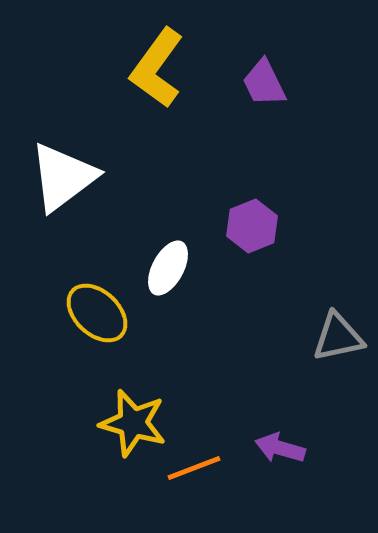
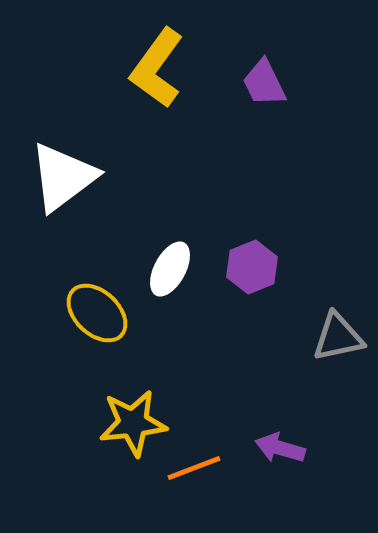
purple hexagon: moved 41 px down
white ellipse: moved 2 px right, 1 px down
yellow star: rotated 22 degrees counterclockwise
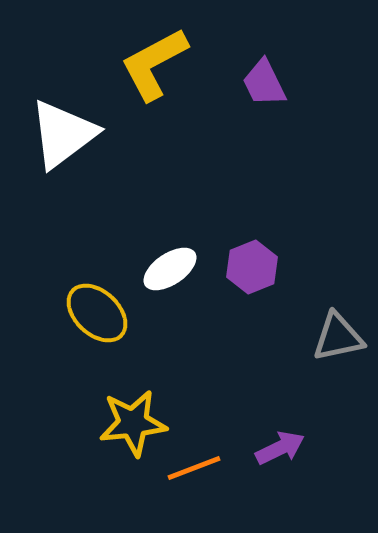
yellow L-shape: moved 3 px left, 4 px up; rotated 26 degrees clockwise
white triangle: moved 43 px up
white ellipse: rotated 28 degrees clockwise
purple arrow: rotated 138 degrees clockwise
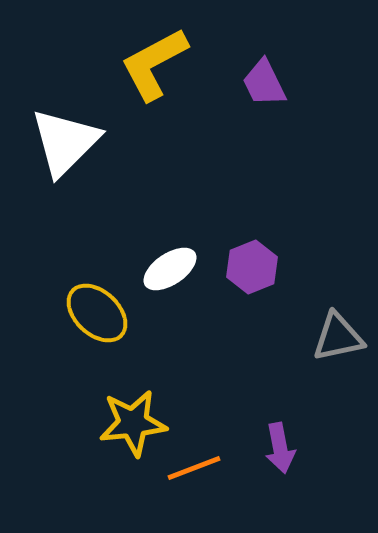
white triangle: moved 2 px right, 8 px down; rotated 8 degrees counterclockwise
purple arrow: rotated 105 degrees clockwise
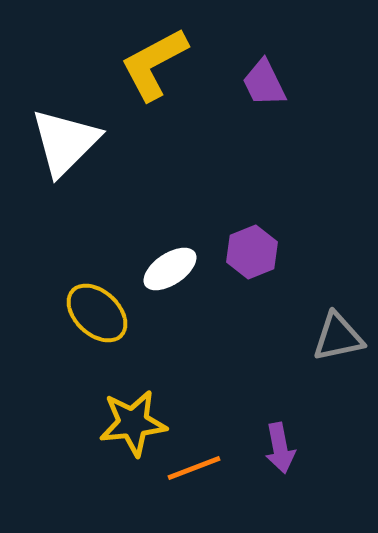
purple hexagon: moved 15 px up
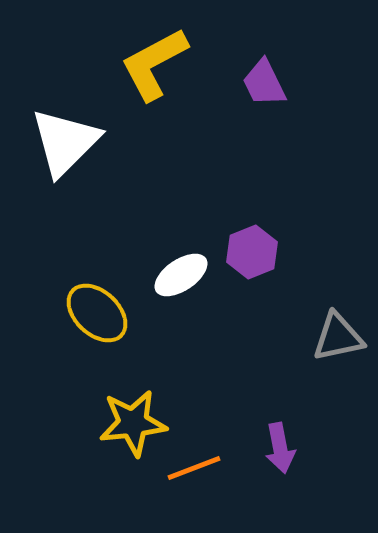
white ellipse: moved 11 px right, 6 px down
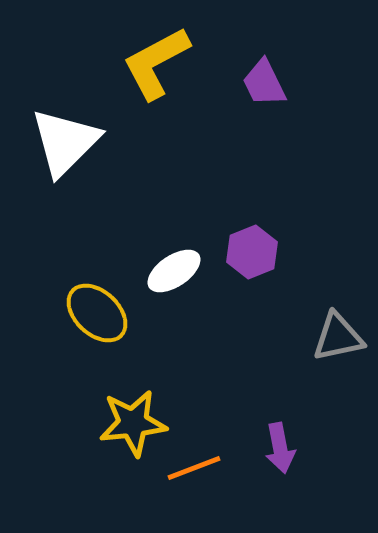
yellow L-shape: moved 2 px right, 1 px up
white ellipse: moved 7 px left, 4 px up
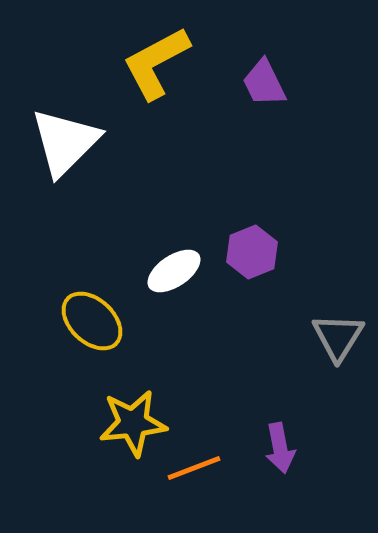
yellow ellipse: moved 5 px left, 8 px down
gray triangle: rotated 46 degrees counterclockwise
